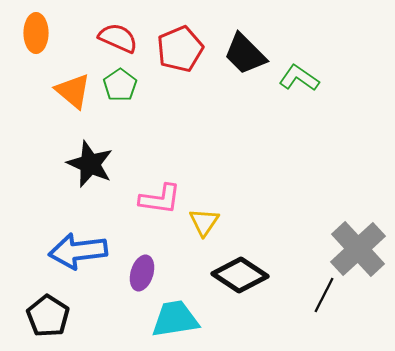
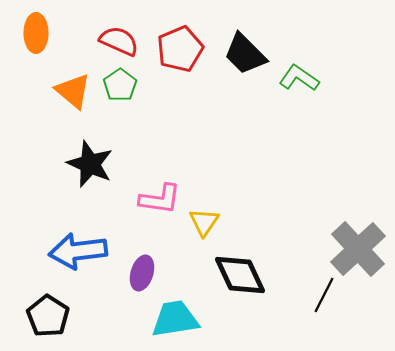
red semicircle: moved 1 px right, 3 px down
black diamond: rotated 32 degrees clockwise
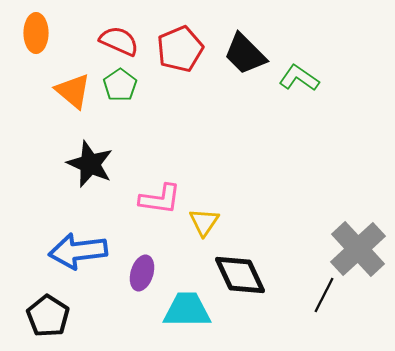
cyan trapezoid: moved 12 px right, 9 px up; rotated 9 degrees clockwise
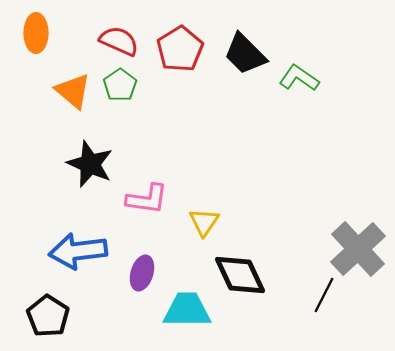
red pentagon: rotated 9 degrees counterclockwise
pink L-shape: moved 13 px left
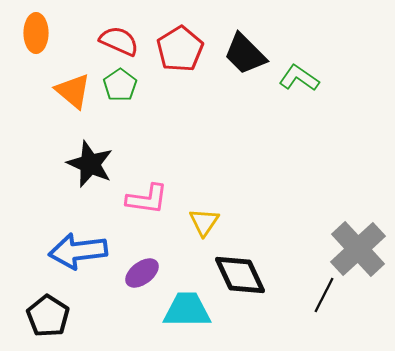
purple ellipse: rotated 36 degrees clockwise
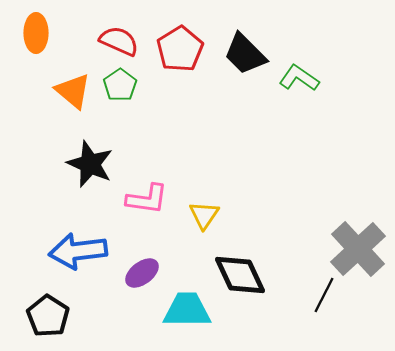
yellow triangle: moved 7 px up
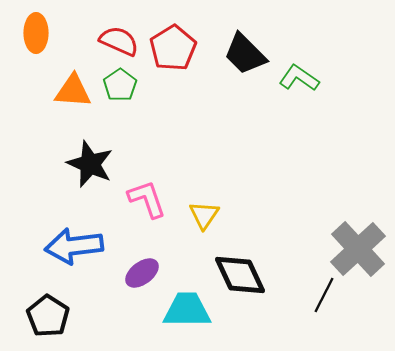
red pentagon: moved 7 px left, 1 px up
orange triangle: rotated 36 degrees counterclockwise
pink L-shape: rotated 117 degrees counterclockwise
blue arrow: moved 4 px left, 5 px up
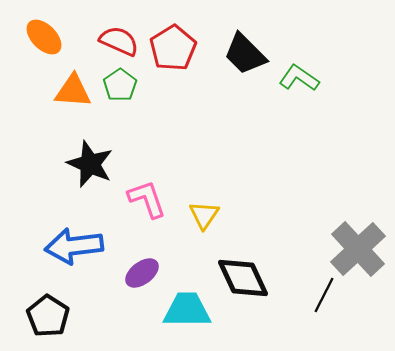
orange ellipse: moved 8 px right, 4 px down; rotated 45 degrees counterclockwise
black diamond: moved 3 px right, 3 px down
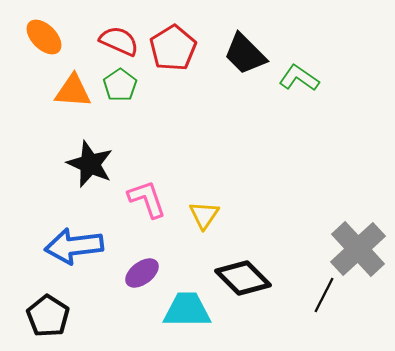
black diamond: rotated 20 degrees counterclockwise
